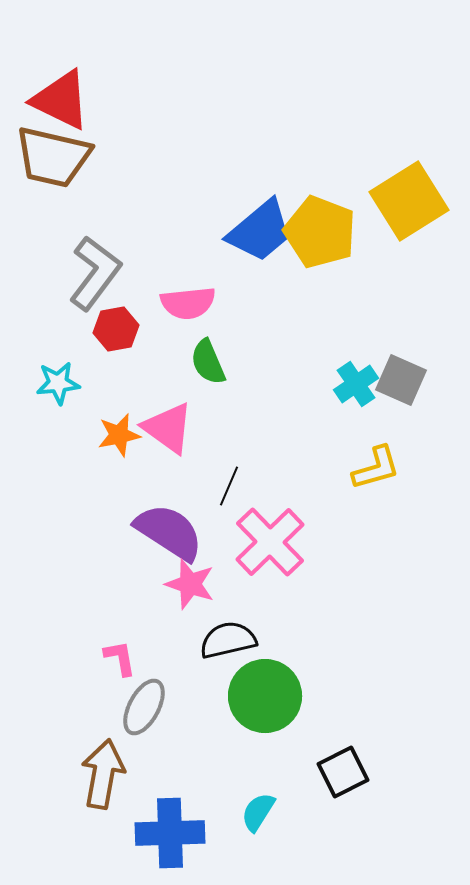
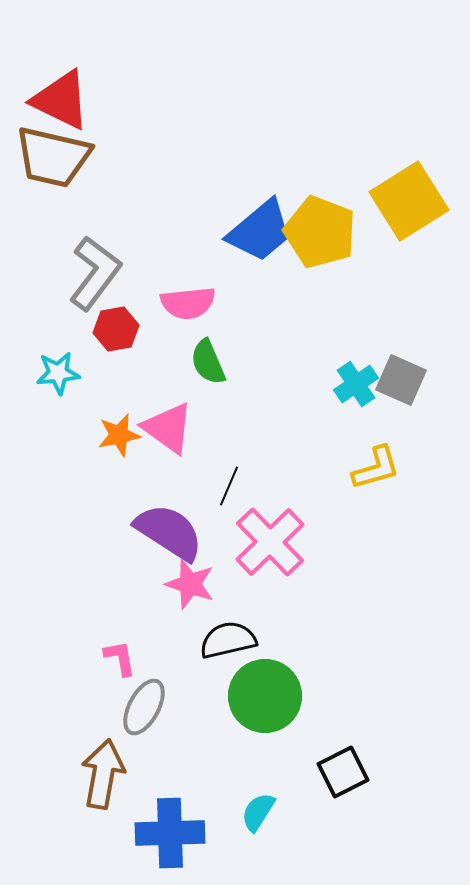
cyan star: moved 10 px up
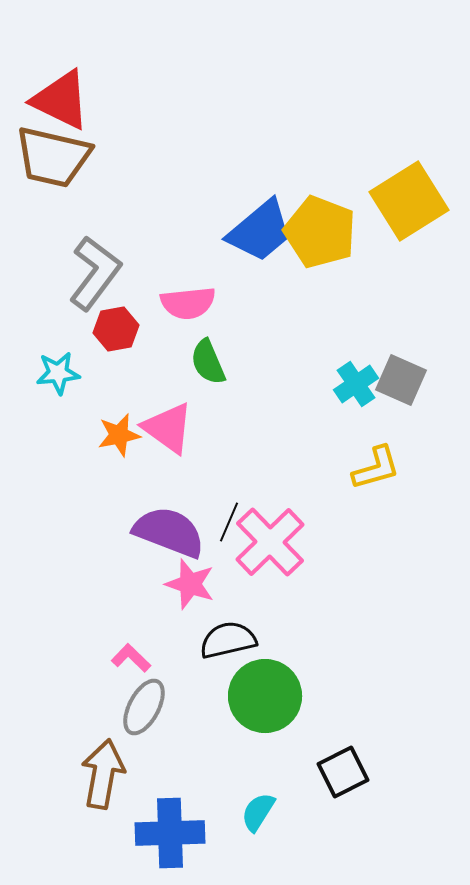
black line: moved 36 px down
purple semicircle: rotated 12 degrees counterclockwise
pink L-shape: moved 11 px right; rotated 36 degrees counterclockwise
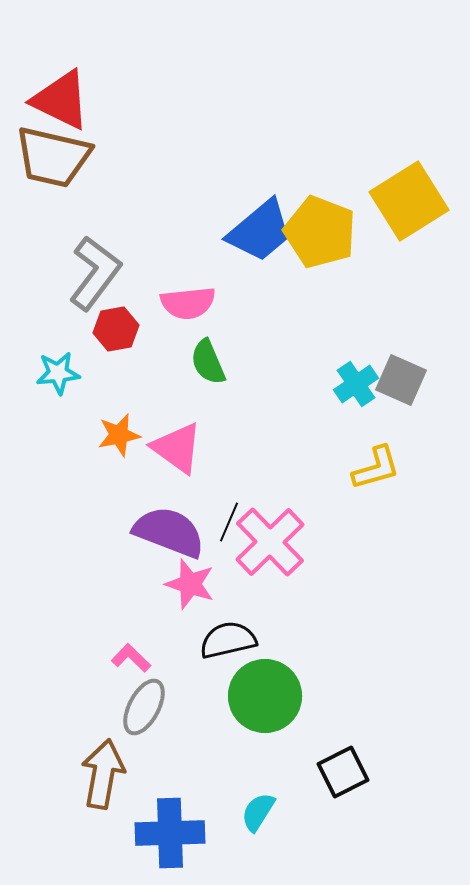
pink triangle: moved 9 px right, 20 px down
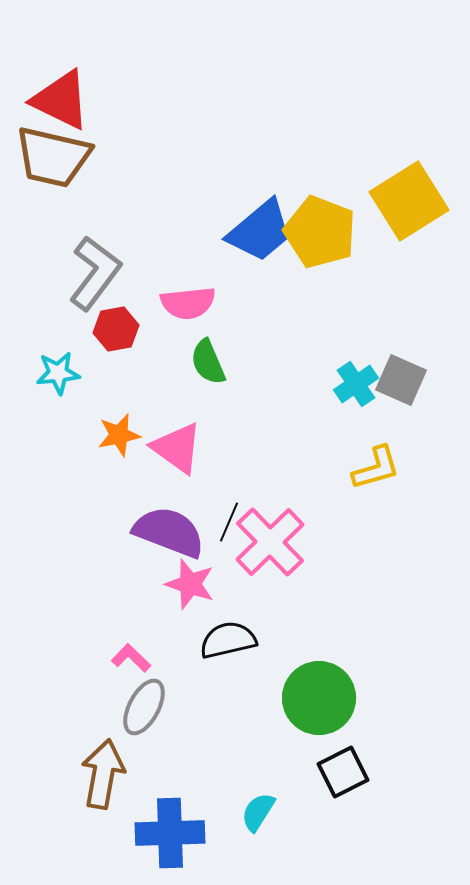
green circle: moved 54 px right, 2 px down
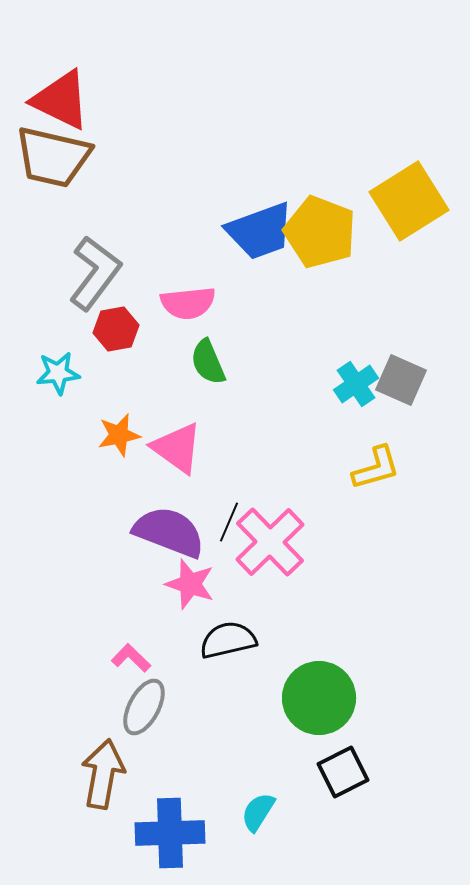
blue trapezoid: rotated 20 degrees clockwise
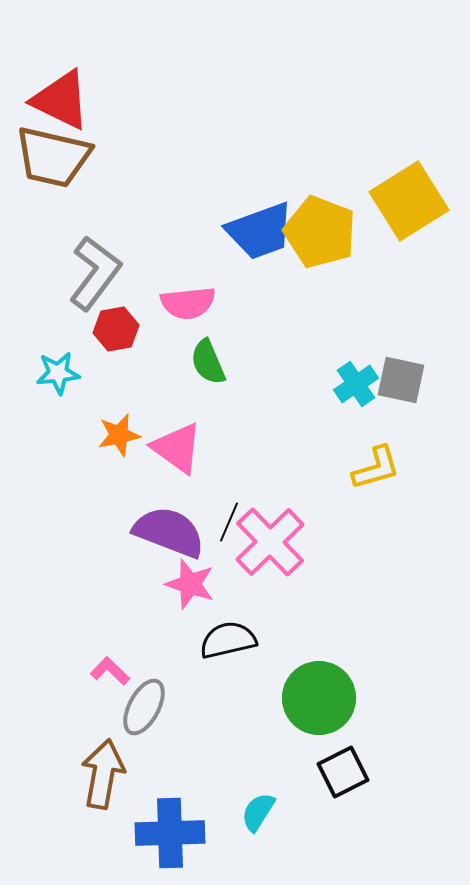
gray square: rotated 12 degrees counterclockwise
pink L-shape: moved 21 px left, 13 px down
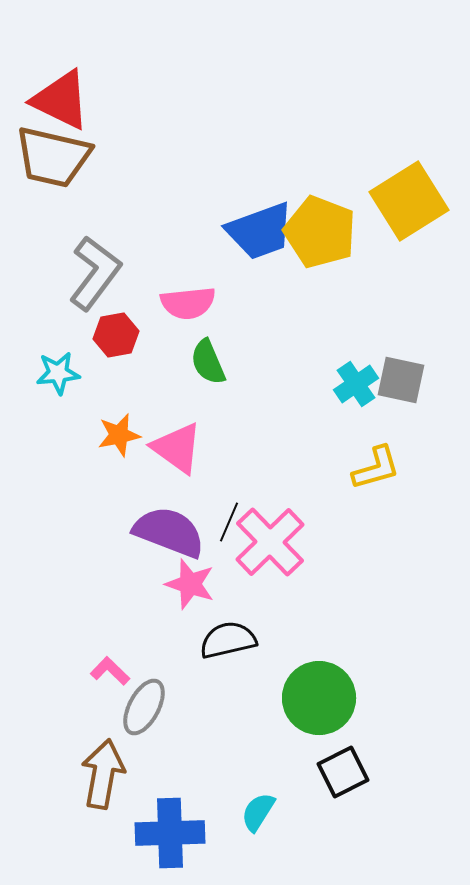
red hexagon: moved 6 px down
